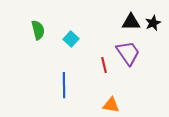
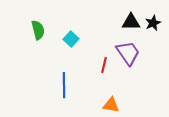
red line: rotated 28 degrees clockwise
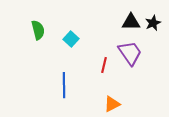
purple trapezoid: moved 2 px right
orange triangle: moved 1 px right, 1 px up; rotated 36 degrees counterclockwise
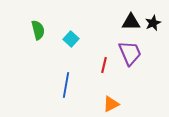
purple trapezoid: rotated 12 degrees clockwise
blue line: moved 2 px right; rotated 10 degrees clockwise
orange triangle: moved 1 px left
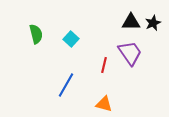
green semicircle: moved 2 px left, 4 px down
purple trapezoid: rotated 12 degrees counterclockwise
blue line: rotated 20 degrees clockwise
orange triangle: moved 7 px left; rotated 42 degrees clockwise
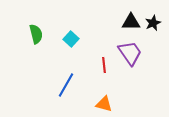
red line: rotated 21 degrees counterclockwise
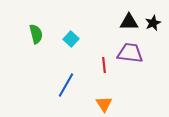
black triangle: moved 2 px left
purple trapezoid: rotated 48 degrees counterclockwise
orange triangle: rotated 42 degrees clockwise
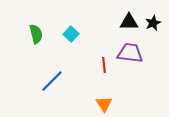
cyan square: moved 5 px up
blue line: moved 14 px left, 4 px up; rotated 15 degrees clockwise
